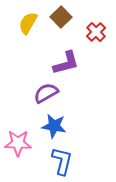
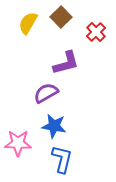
blue L-shape: moved 2 px up
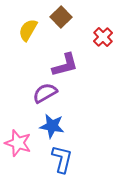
yellow semicircle: moved 7 px down
red cross: moved 7 px right, 5 px down
purple L-shape: moved 1 px left, 2 px down
purple semicircle: moved 1 px left
blue star: moved 2 px left
pink star: rotated 16 degrees clockwise
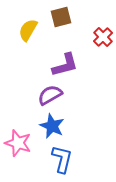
brown square: rotated 30 degrees clockwise
purple semicircle: moved 5 px right, 2 px down
blue star: rotated 15 degrees clockwise
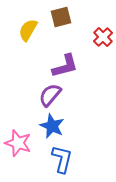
purple L-shape: moved 1 px down
purple semicircle: rotated 20 degrees counterclockwise
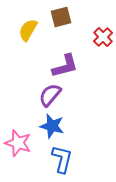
blue star: rotated 10 degrees counterclockwise
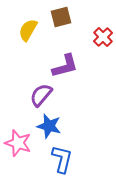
purple semicircle: moved 9 px left
blue star: moved 3 px left
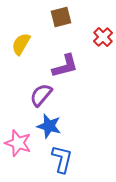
yellow semicircle: moved 7 px left, 14 px down
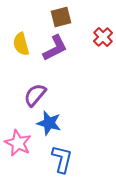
yellow semicircle: rotated 45 degrees counterclockwise
purple L-shape: moved 10 px left, 18 px up; rotated 12 degrees counterclockwise
purple semicircle: moved 6 px left
blue star: moved 3 px up
pink star: rotated 8 degrees clockwise
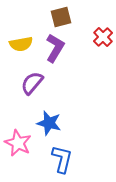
yellow semicircle: rotated 85 degrees counterclockwise
purple L-shape: rotated 32 degrees counterclockwise
purple semicircle: moved 3 px left, 12 px up
